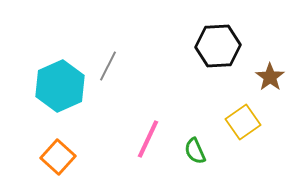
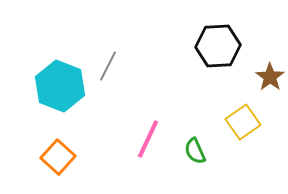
cyan hexagon: rotated 15 degrees counterclockwise
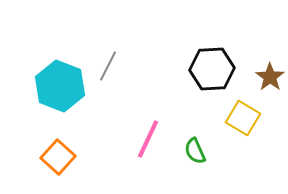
black hexagon: moved 6 px left, 23 px down
yellow square: moved 4 px up; rotated 24 degrees counterclockwise
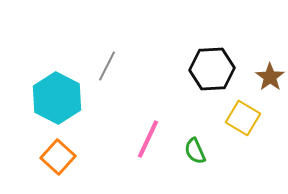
gray line: moved 1 px left
cyan hexagon: moved 3 px left, 12 px down; rotated 6 degrees clockwise
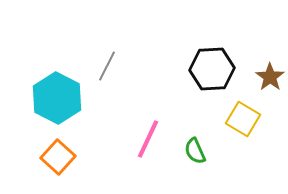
yellow square: moved 1 px down
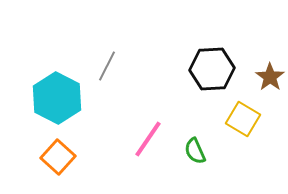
pink line: rotated 9 degrees clockwise
